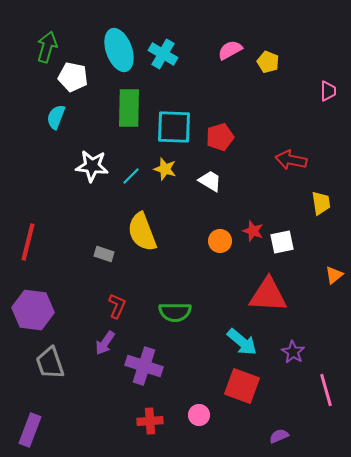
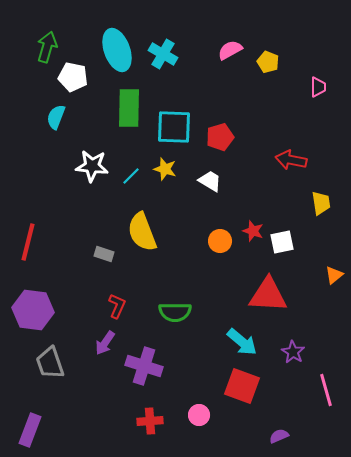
cyan ellipse: moved 2 px left
pink trapezoid: moved 10 px left, 4 px up
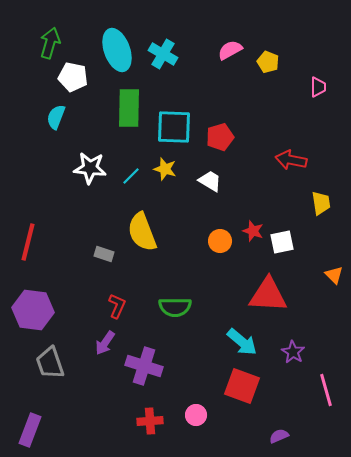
green arrow: moved 3 px right, 4 px up
white star: moved 2 px left, 2 px down
orange triangle: rotated 36 degrees counterclockwise
green semicircle: moved 5 px up
pink circle: moved 3 px left
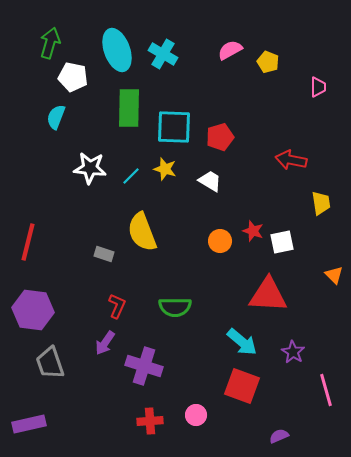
purple rectangle: moved 1 px left, 6 px up; rotated 56 degrees clockwise
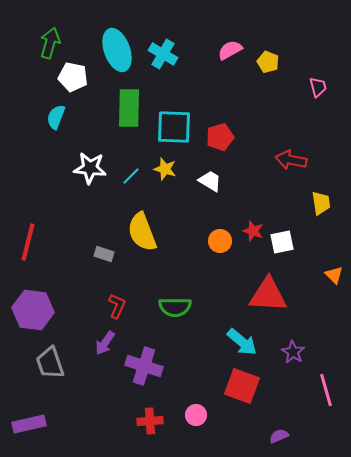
pink trapezoid: rotated 15 degrees counterclockwise
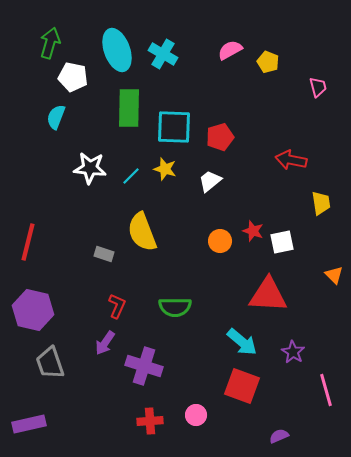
white trapezoid: rotated 70 degrees counterclockwise
purple hexagon: rotated 6 degrees clockwise
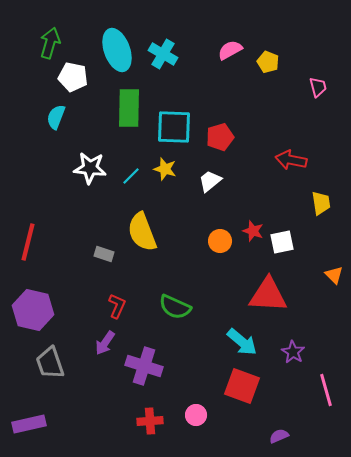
green semicircle: rotated 24 degrees clockwise
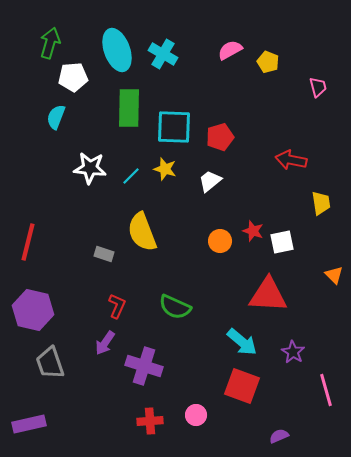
white pentagon: rotated 16 degrees counterclockwise
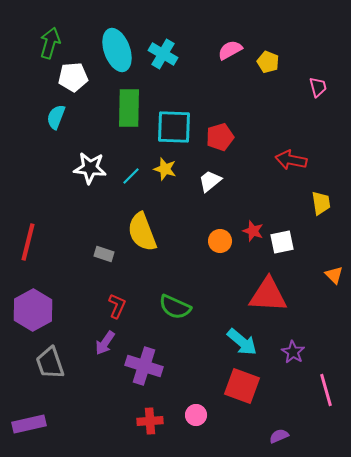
purple hexagon: rotated 18 degrees clockwise
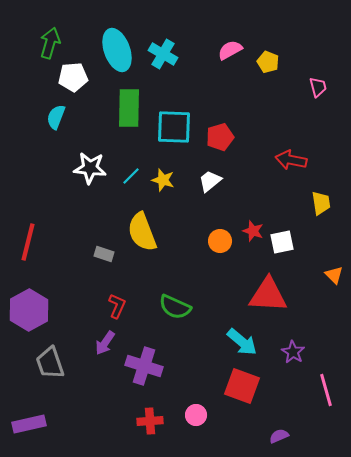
yellow star: moved 2 px left, 11 px down
purple hexagon: moved 4 px left
